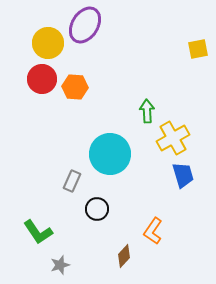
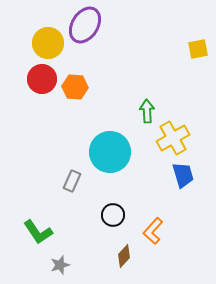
cyan circle: moved 2 px up
black circle: moved 16 px right, 6 px down
orange L-shape: rotated 8 degrees clockwise
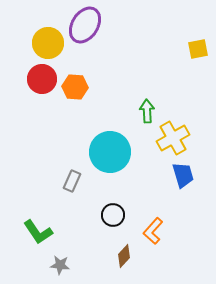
gray star: rotated 24 degrees clockwise
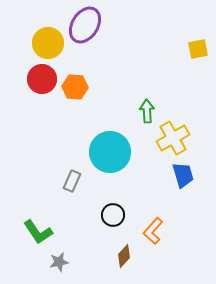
gray star: moved 1 px left, 3 px up; rotated 18 degrees counterclockwise
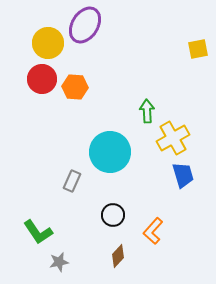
brown diamond: moved 6 px left
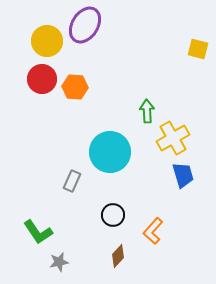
yellow circle: moved 1 px left, 2 px up
yellow square: rotated 25 degrees clockwise
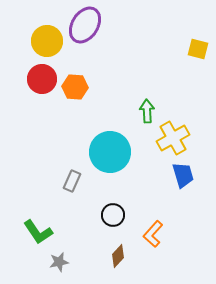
orange L-shape: moved 3 px down
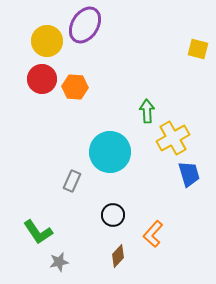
blue trapezoid: moved 6 px right, 1 px up
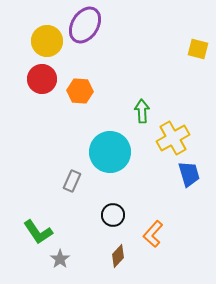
orange hexagon: moved 5 px right, 4 px down
green arrow: moved 5 px left
gray star: moved 1 px right, 3 px up; rotated 24 degrees counterclockwise
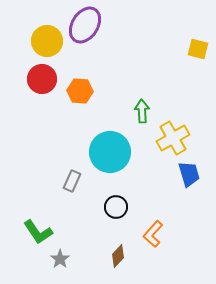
black circle: moved 3 px right, 8 px up
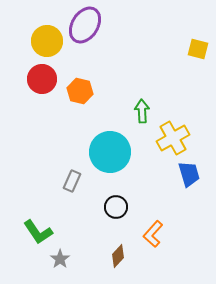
orange hexagon: rotated 10 degrees clockwise
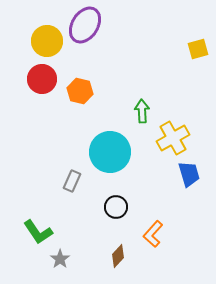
yellow square: rotated 30 degrees counterclockwise
